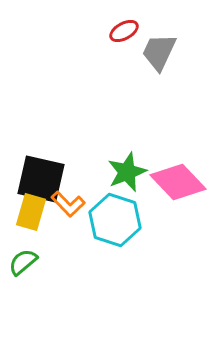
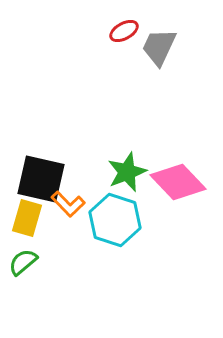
gray trapezoid: moved 5 px up
yellow rectangle: moved 4 px left, 6 px down
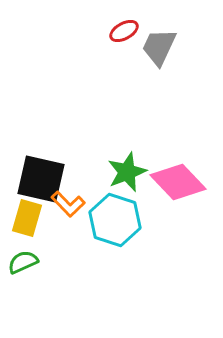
green semicircle: rotated 16 degrees clockwise
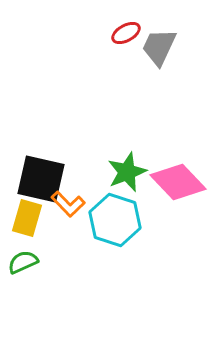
red ellipse: moved 2 px right, 2 px down
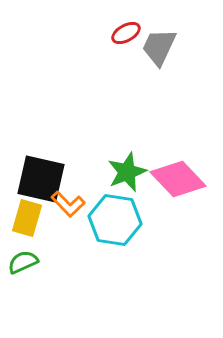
pink diamond: moved 3 px up
cyan hexagon: rotated 9 degrees counterclockwise
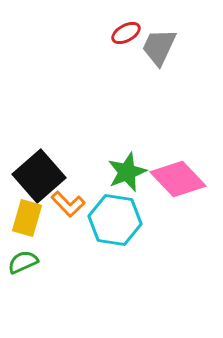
black square: moved 2 px left, 3 px up; rotated 36 degrees clockwise
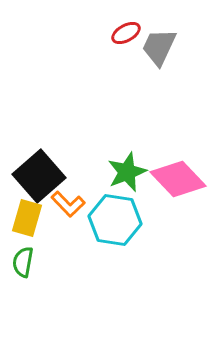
green semicircle: rotated 56 degrees counterclockwise
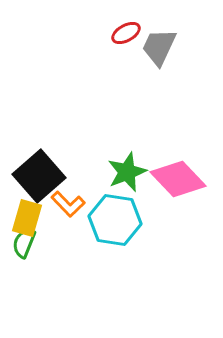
green semicircle: moved 1 px right, 19 px up; rotated 12 degrees clockwise
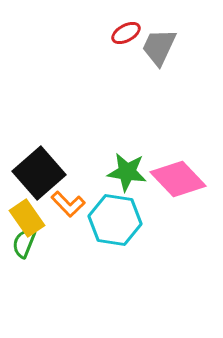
green star: rotated 30 degrees clockwise
black square: moved 3 px up
yellow rectangle: rotated 51 degrees counterclockwise
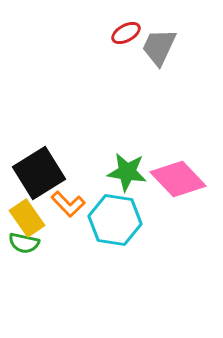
black square: rotated 9 degrees clockwise
green semicircle: rotated 100 degrees counterclockwise
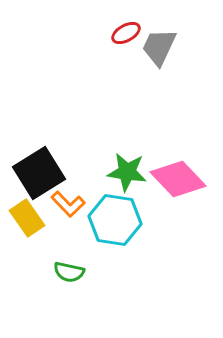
green semicircle: moved 45 px right, 29 px down
